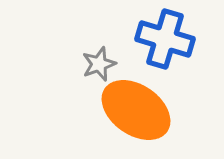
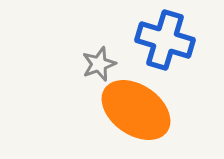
blue cross: moved 1 px down
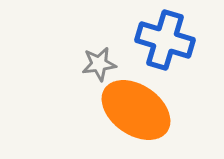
gray star: rotated 12 degrees clockwise
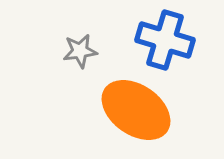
gray star: moved 19 px left, 13 px up
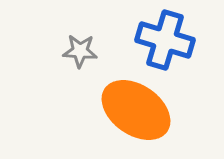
gray star: rotated 12 degrees clockwise
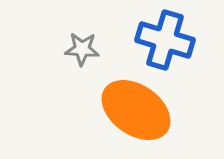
gray star: moved 2 px right, 2 px up
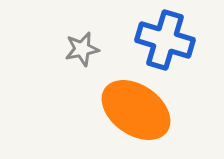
gray star: rotated 16 degrees counterclockwise
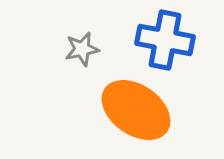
blue cross: rotated 6 degrees counterclockwise
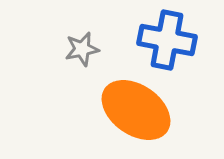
blue cross: moved 2 px right
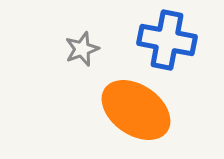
gray star: rotated 8 degrees counterclockwise
